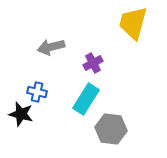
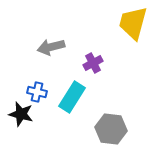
cyan rectangle: moved 14 px left, 2 px up
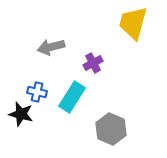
gray hexagon: rotated 16 degrees clockwise
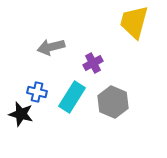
yellow trapezoid: moved 1 px right, 1 px up
gray hexagon: moved 2 px right, 27 px up
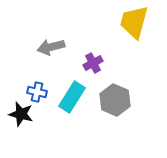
gray hexagon: moved 2 px right, 2 px up
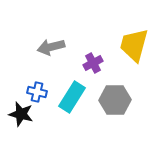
yellow trapezoid: moved 23 px down
gray hexagon: rotated 24 degrees counterclockwise
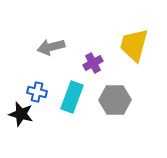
cyan rectangle: rotated 12 degrees counterclockwise
